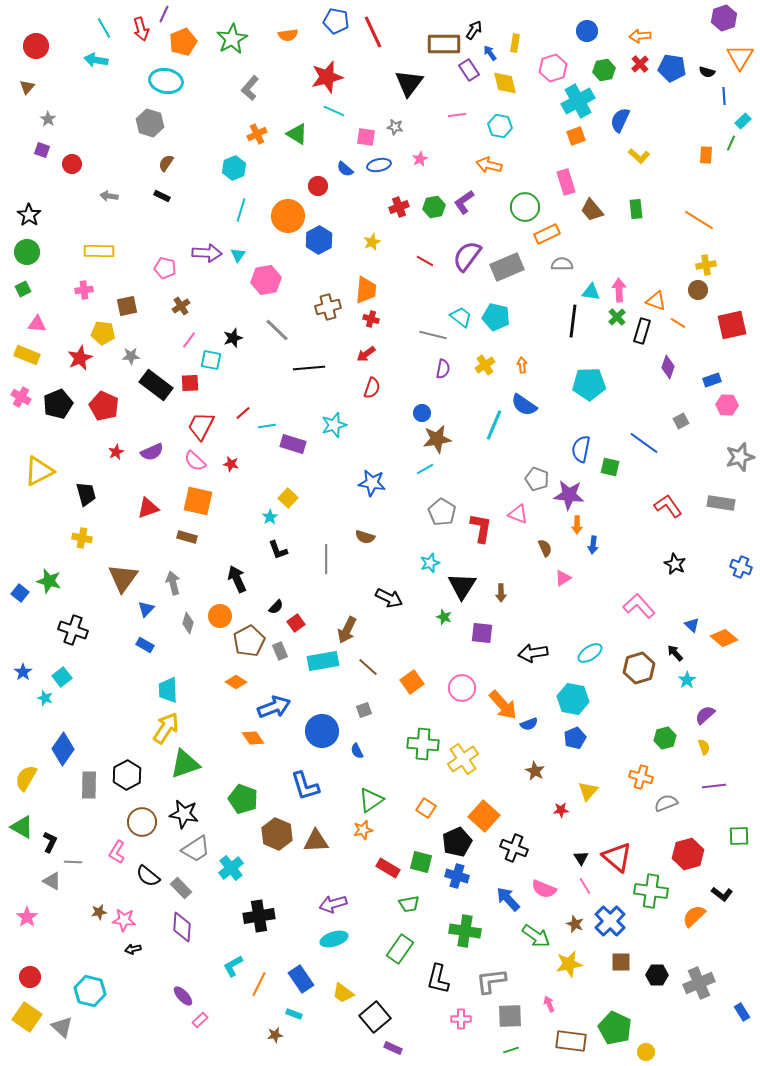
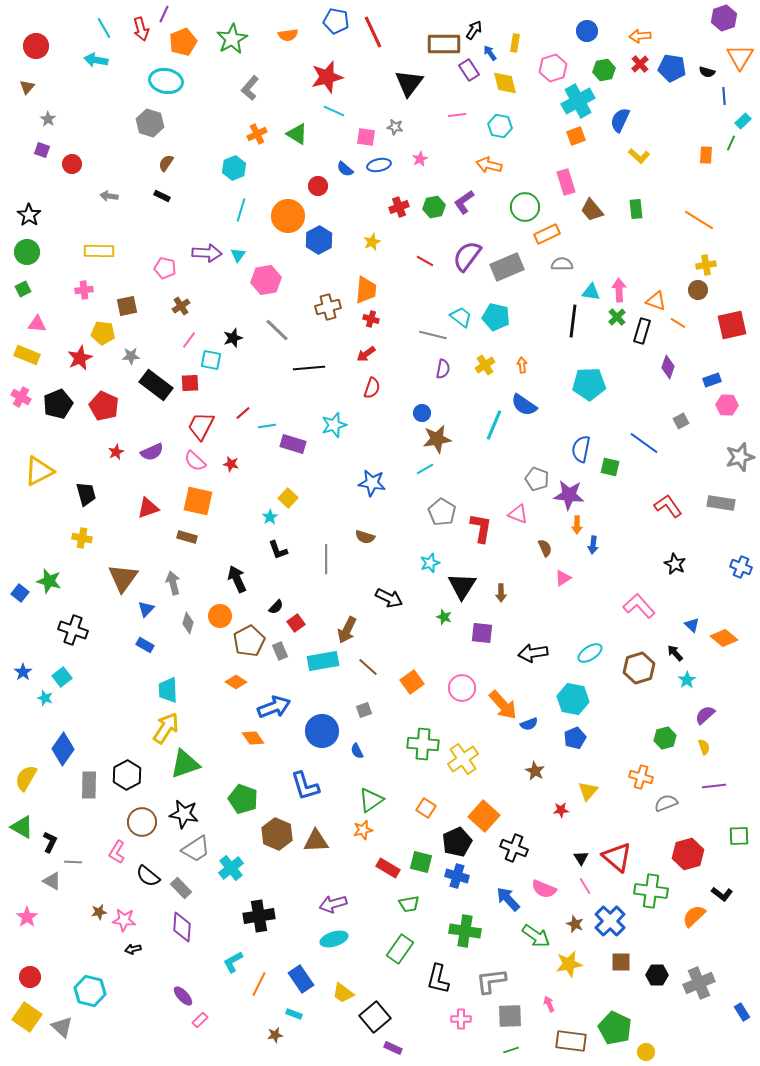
cyan L-shape at (233, 966): moved 4 px up
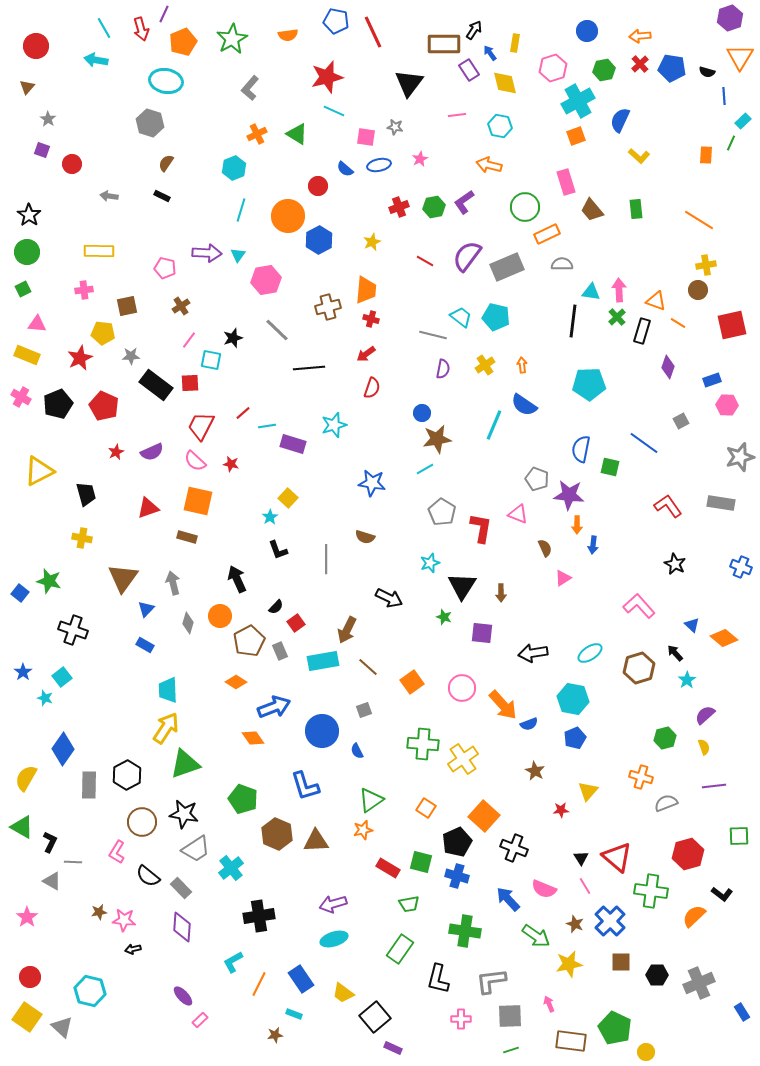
purple hexagon at (724, 18): moved 6 px right
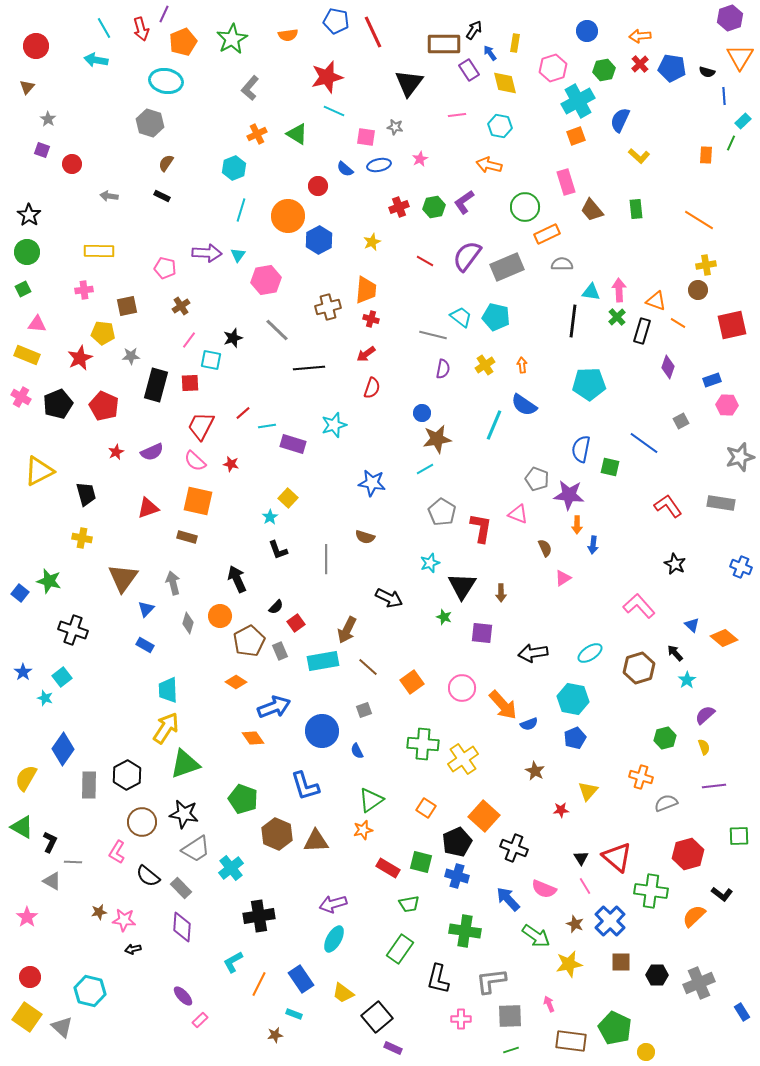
black rectangle at (156, 385): rotated 68 degrees clockwise
cyan ellipse at (334, 939): rotated 44 degrees counterclockwise
black square at (375, 1017): moved 2 px right
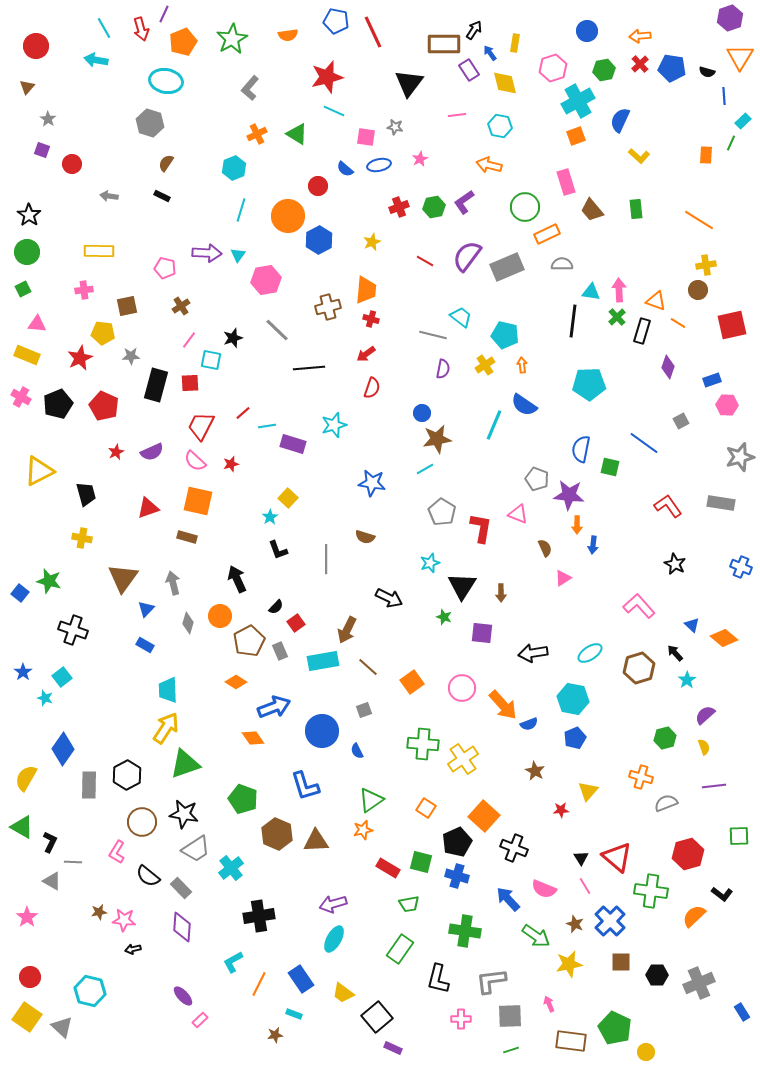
cyan pentagon at (496, 317): moved 9 px right, 18 px down
red star at (231, 464): rotated 28 degrees counterclockwise
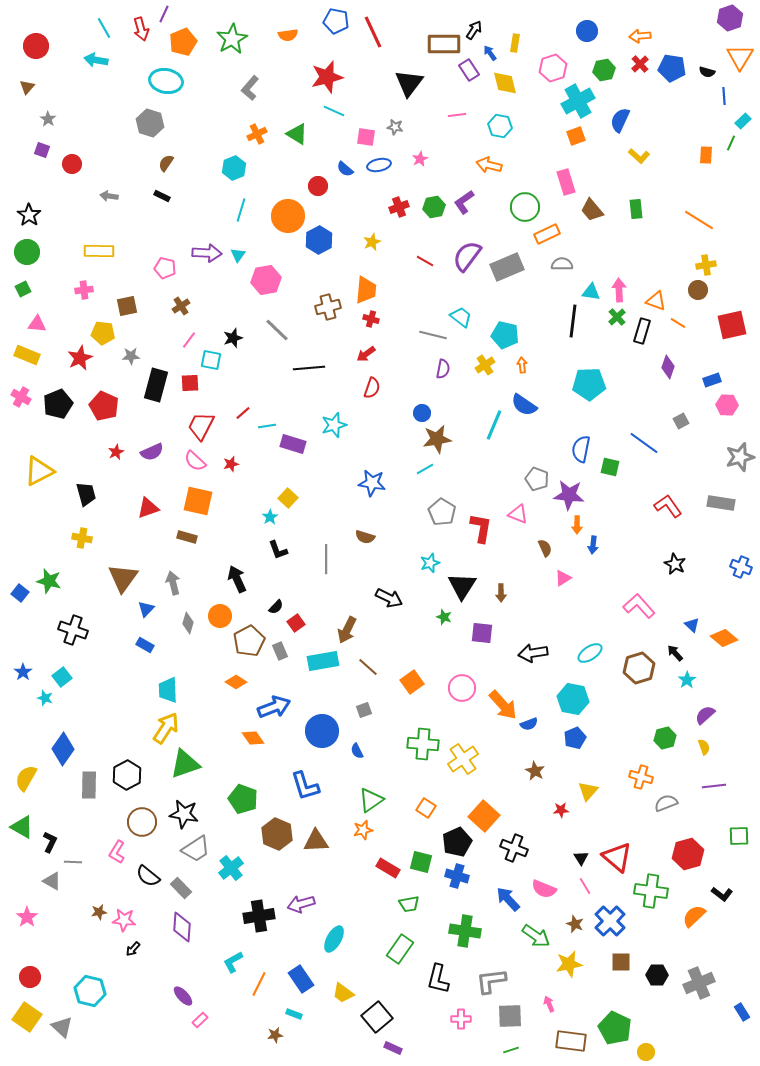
purple arrow at (333, 904): moved 32 px left
black arrow at (133, 949): rotated 35 degrees counterclockwise
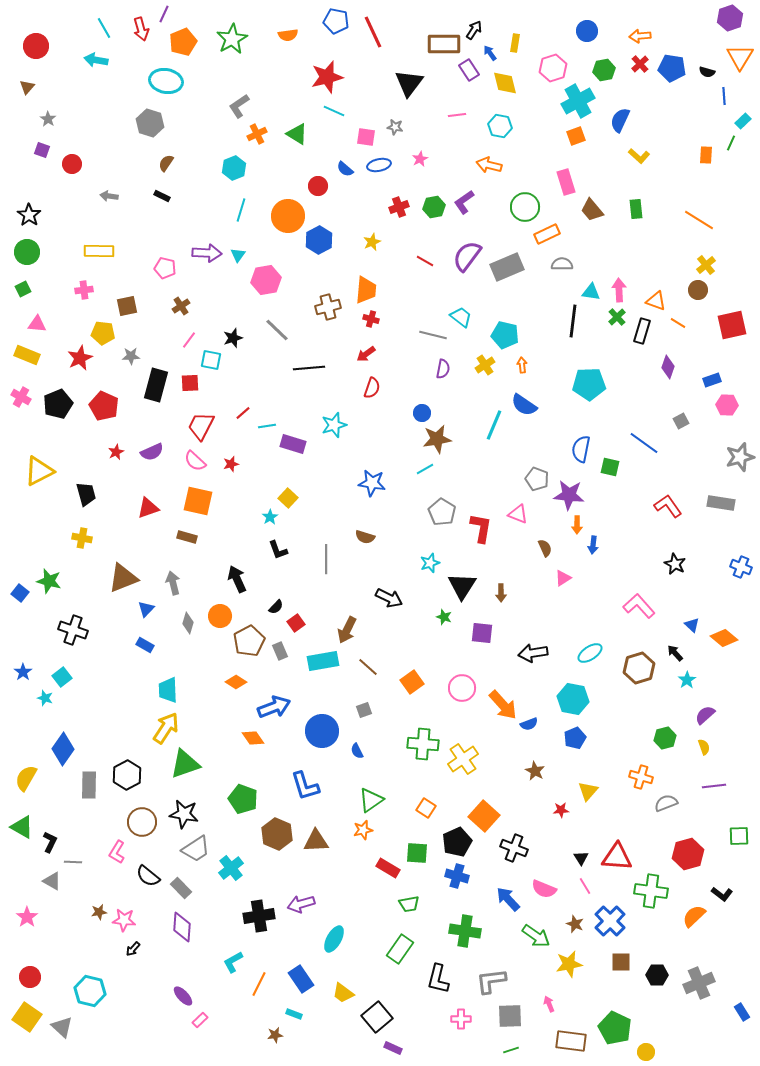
gray L-shape at (250, 88): moved 11 px left, 18 px down; rotated 15 degrees clockwise
yellow cross at (706, 265): rotated 30 degrees counterclockwise
brown triangle at (123, 578): rotated 32 degrees clockwise
red triangle at (617, 857): rotated 36 degrees counterclockwise
green square at (421, 862): moved 4 px left, 9 px up; rotated 10 degrees counterclockwise
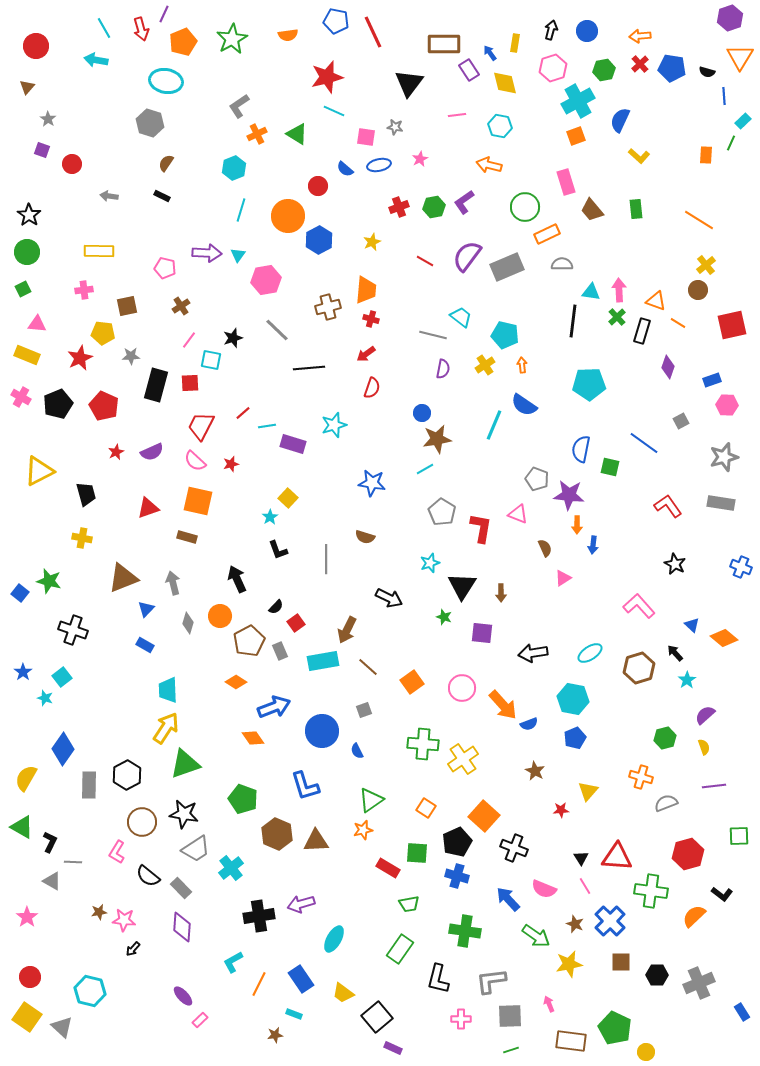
black arrow at (474, 30): moved 77 px right; rotated 18 degrees counterclockwise
gray star at (740, 457): moved 16 px left
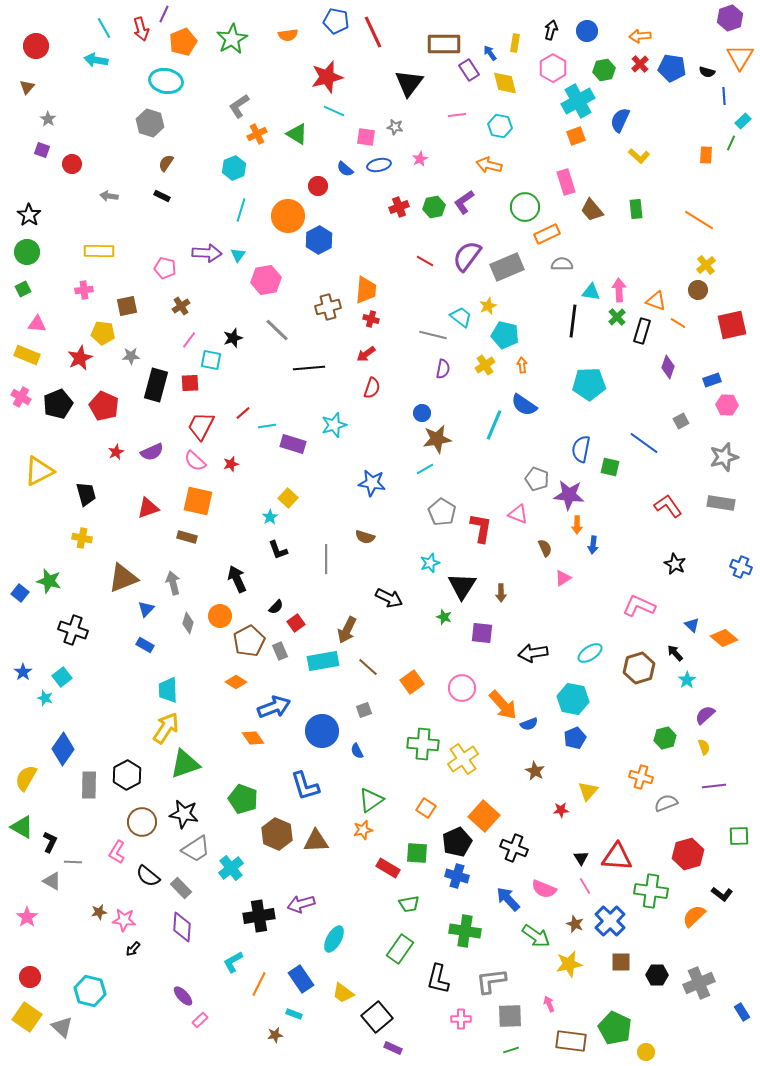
pink hexagon at (553, 68): rotated 12 degrees counterclockwise
yellow star at (372, 242): moved 116 px right, 64 px down
pink L-shape at (639, 606): rotated 24 degrees counterclockwise
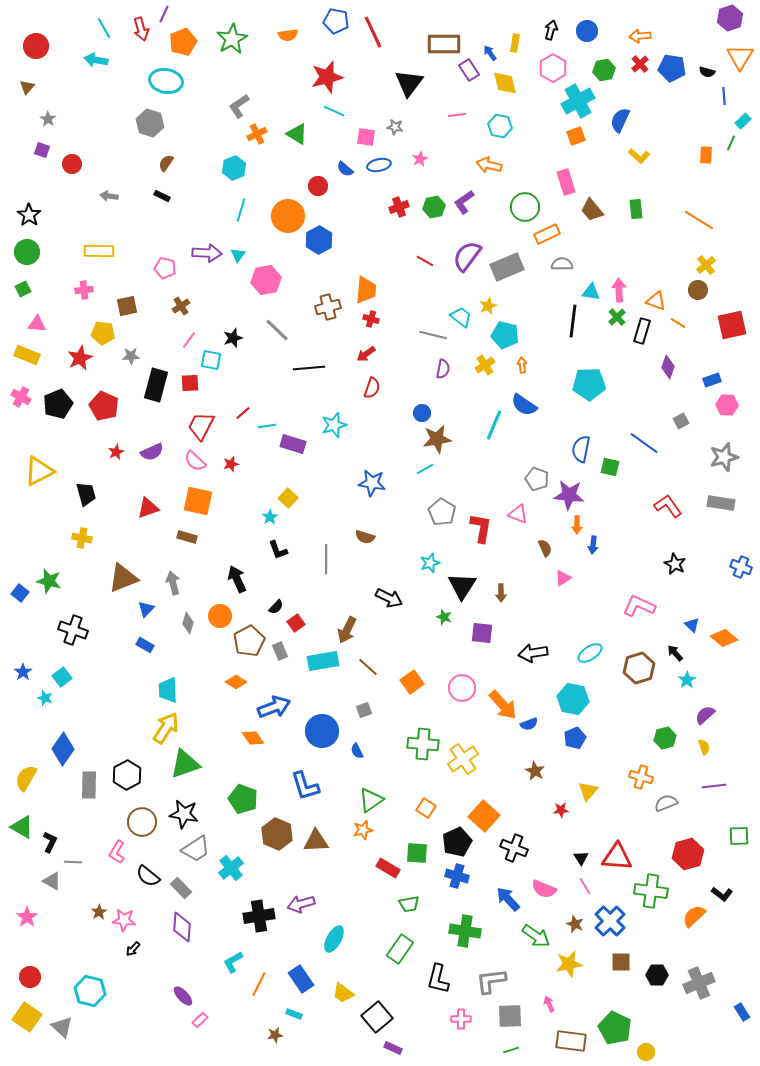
brown star at (99, 912): rotated 21 degrees counterclockwise
